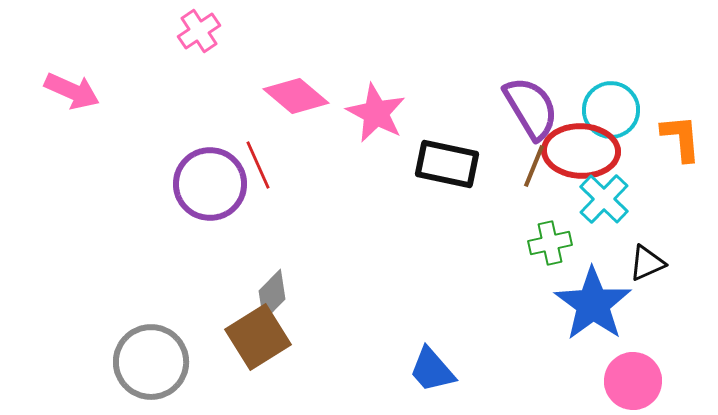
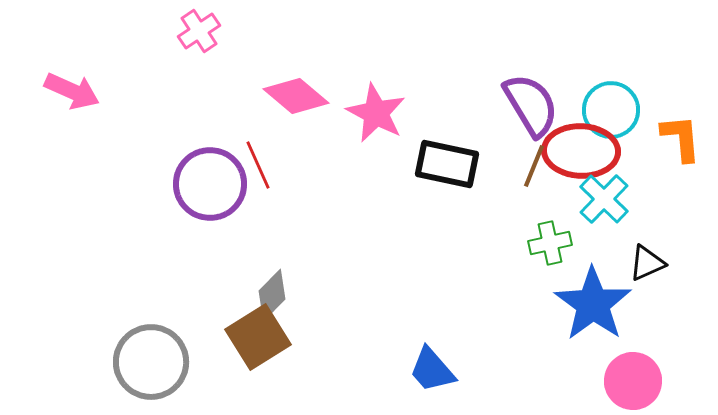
purple semicircle: moved 3 px up
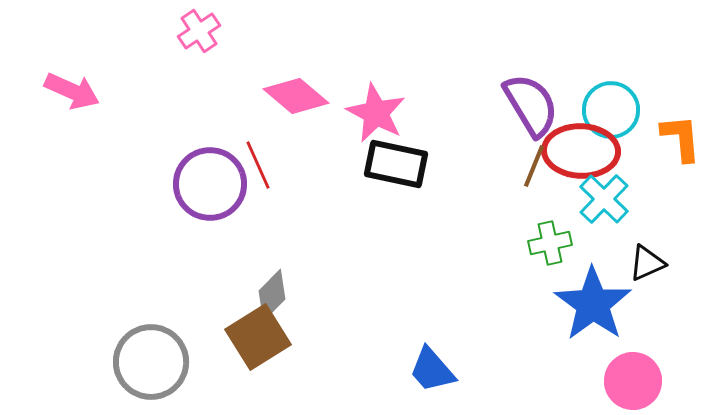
black rectangle: moved 51 px left
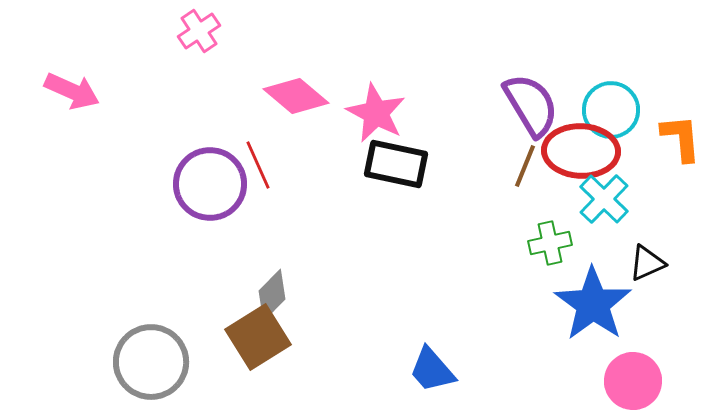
brown line: moved 9 px left
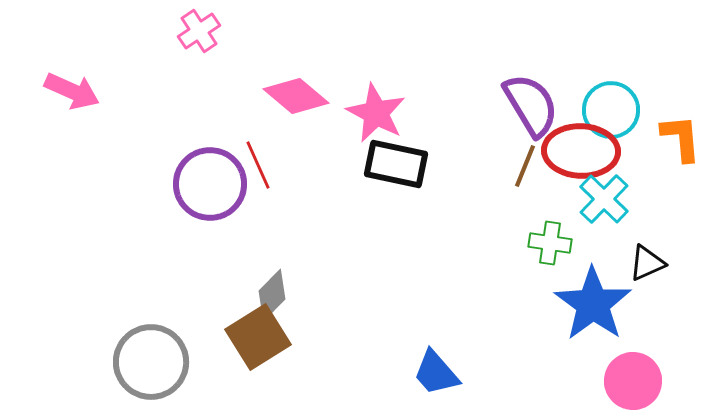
green cross: rotated 21 degrees clockwise
blue trapezoid: moved 4 px right, 3 px down
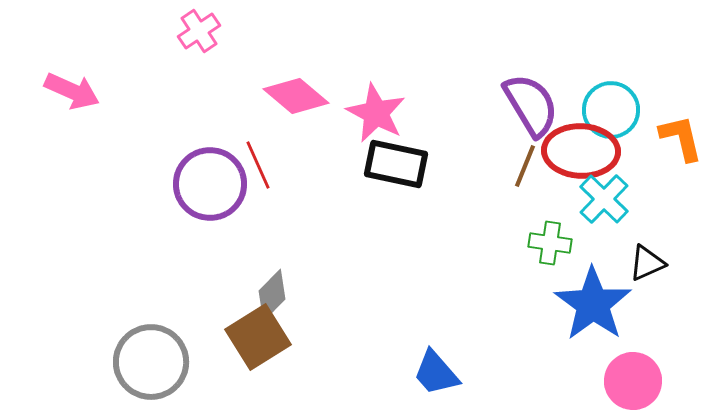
orange L-shape: rotated 8 degrees counterclockwise
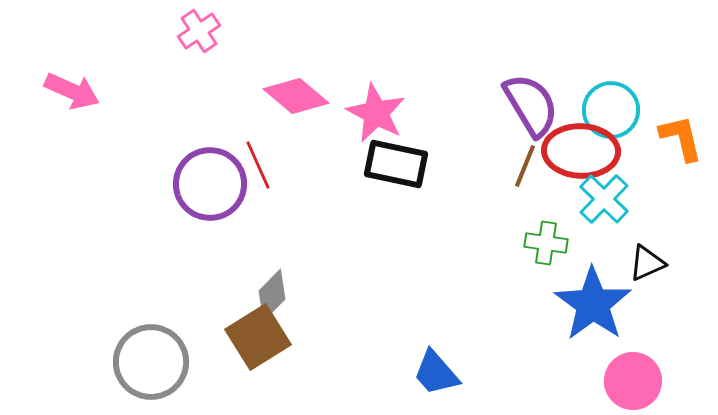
green cross: moved 4 px left
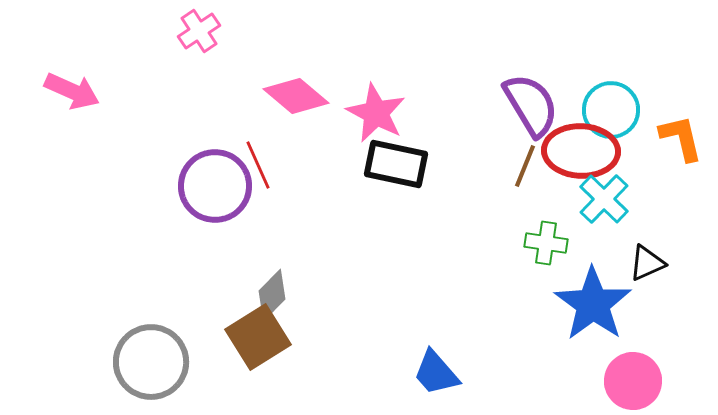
purple circle: moved 5 px right, 2 px down
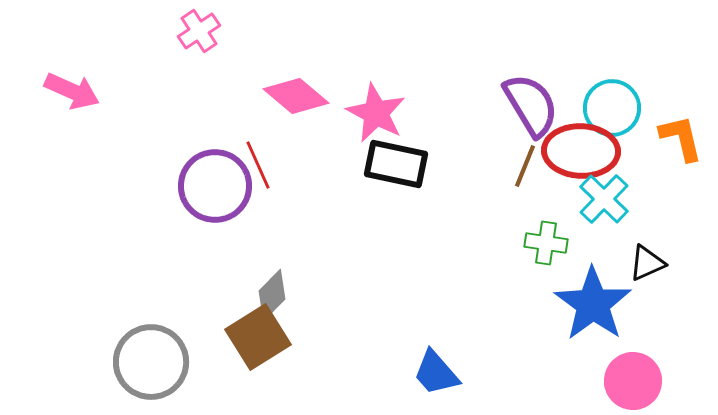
cyan circle: moved 1 px right, 2 px up
